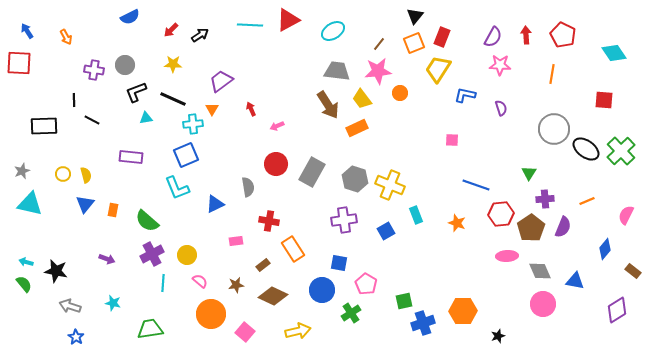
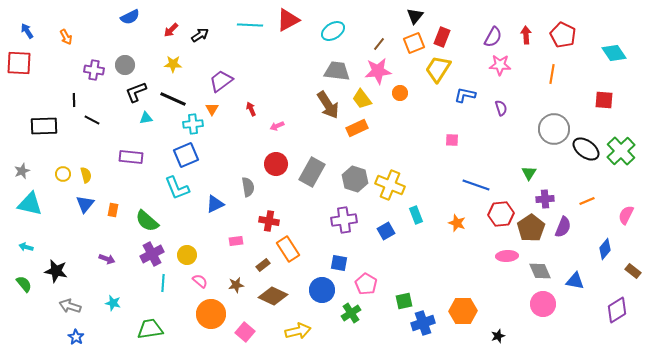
orange rectangle at (293, 249): moved 5 px left
cyan arrow at (26, 262): moved 15 px up
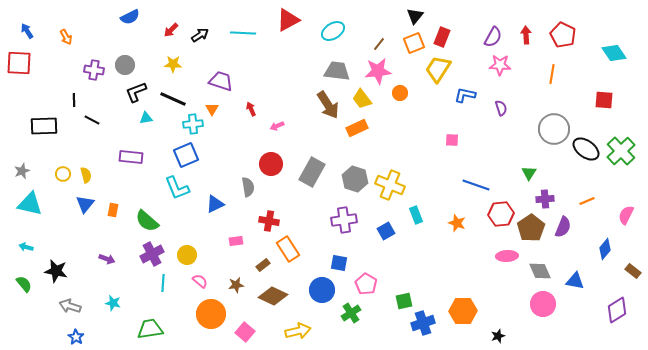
cyan line at (250, 25): moved 7 px left, 8 px down
purple trapezoid at (221, 81): rotated 55 degrees clockwise
red circle at (276, 164): moved 5 px left
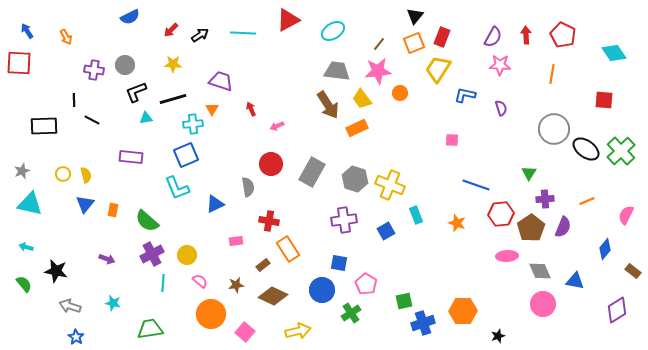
black line at (173, 99): rotated 40 degrees counterclockwise
